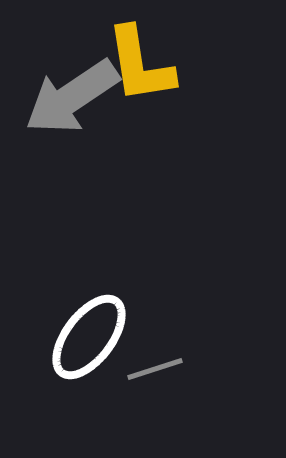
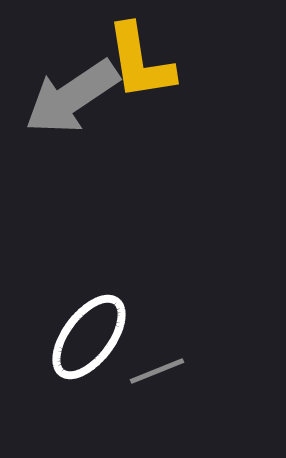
yellow L-shape: moved 3 px up
gray line: moved 2 px right, 2 px down; rotated 4 degrees counterclockwise
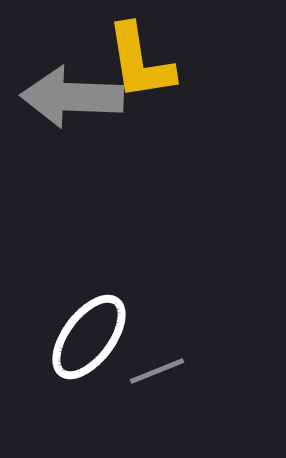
gray arrow: rotated 36 degrees clockwise
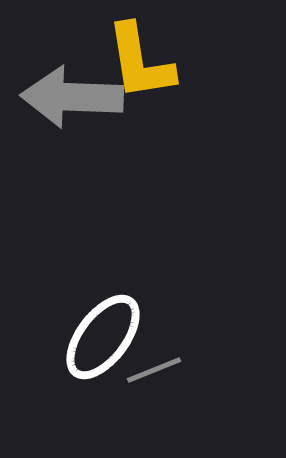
white ellipse: moved 14 px right
gray line: moved 3 px left, 1 px up
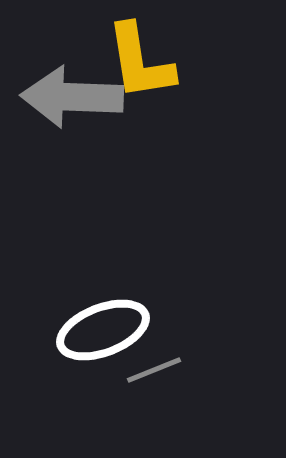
white ellipse: moved 7 px up; rotated 32 degrees clockwise
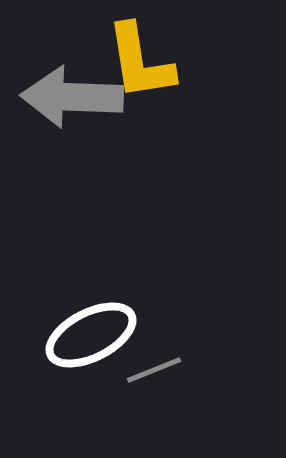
white ellipse: moved 12 px left, 5 px down; rotated 6 degrees counterclockwise
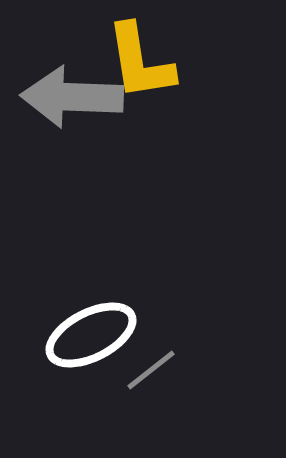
gray line: moved 3 px left; rotated 16 degrees counterclockwise
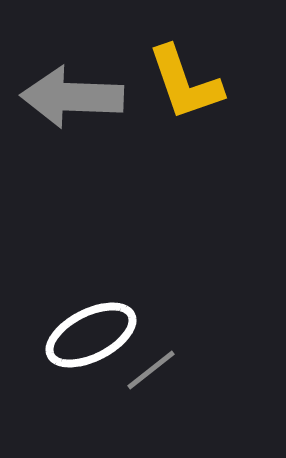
yellow L-shape: moved 45 px right, 21 px down; rotated 10 degrees counterclockwise
